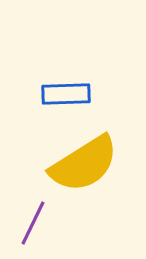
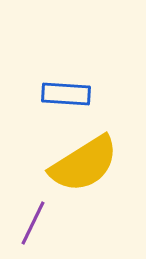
blue rectangle: rotated 6 degrees clockwise
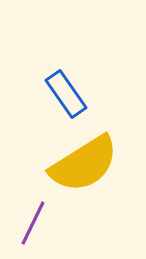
blue rectangle: rotated 51 degrees clockwise
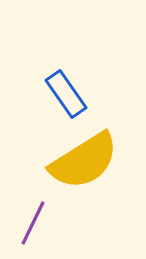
yellow semicircle: moved 3 px up
